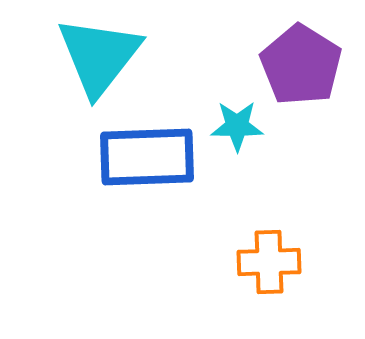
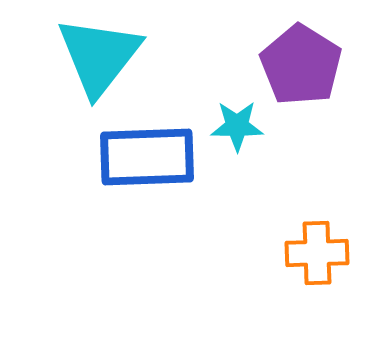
orange cross: moved 48 px right, 9 px up
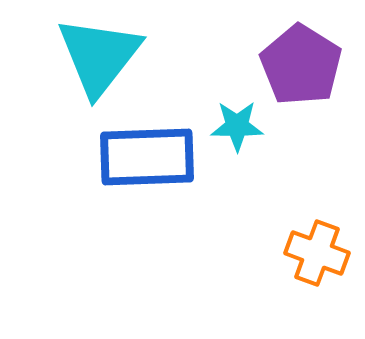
orange cross: rotated 22 degrees clockwise
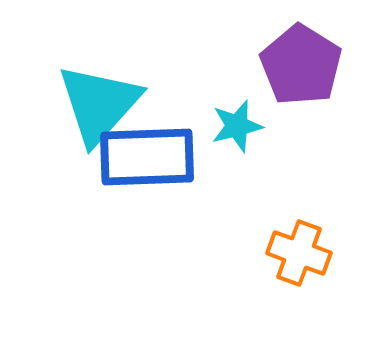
cyan triangle: moved 48 px down; rotated 4 degrees clockwise
cyan star: rotated 14 degrees counterclockwise
orange cross: moved 18 px left
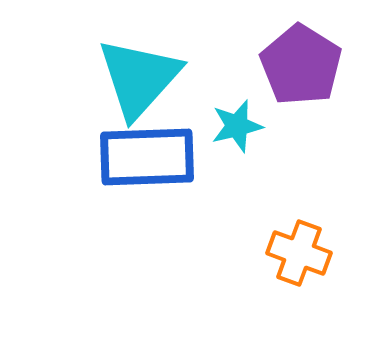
cyan triangle: moved 40 px right, 26 px up
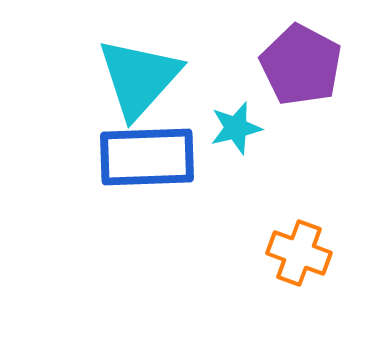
purple pentagon: rotated 4 degrees counterclockwise
cyan star: moved 1 px left, 2 px down
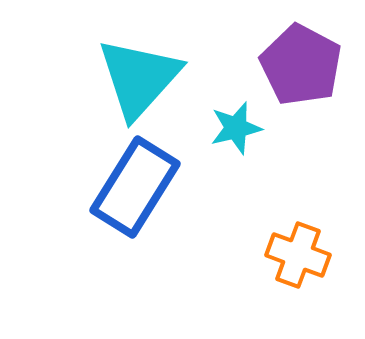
blue rectangle: moved 12 px left, 30 px down; rotated 56 degrees counterclockwise
orange cross: moved 1 px left, 2 px down
